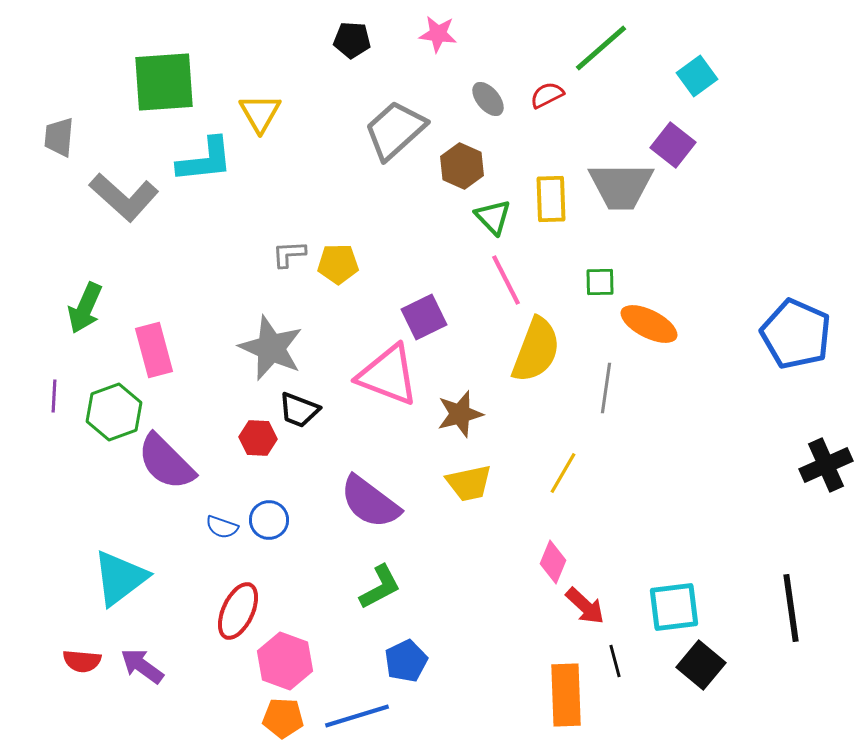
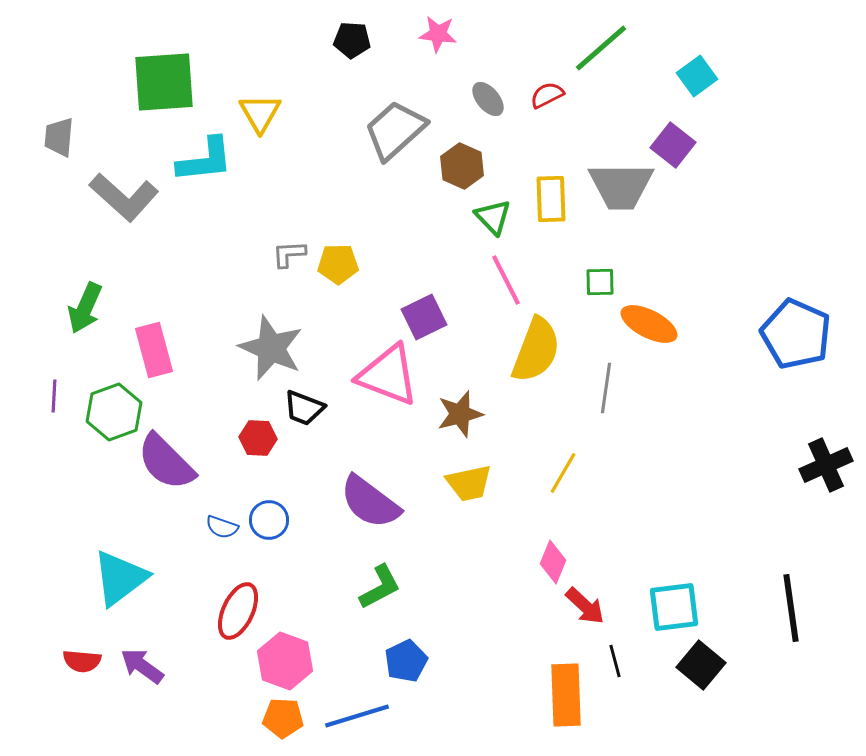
black trapezoid at (299, 410): moved 5 px right, 2 px up
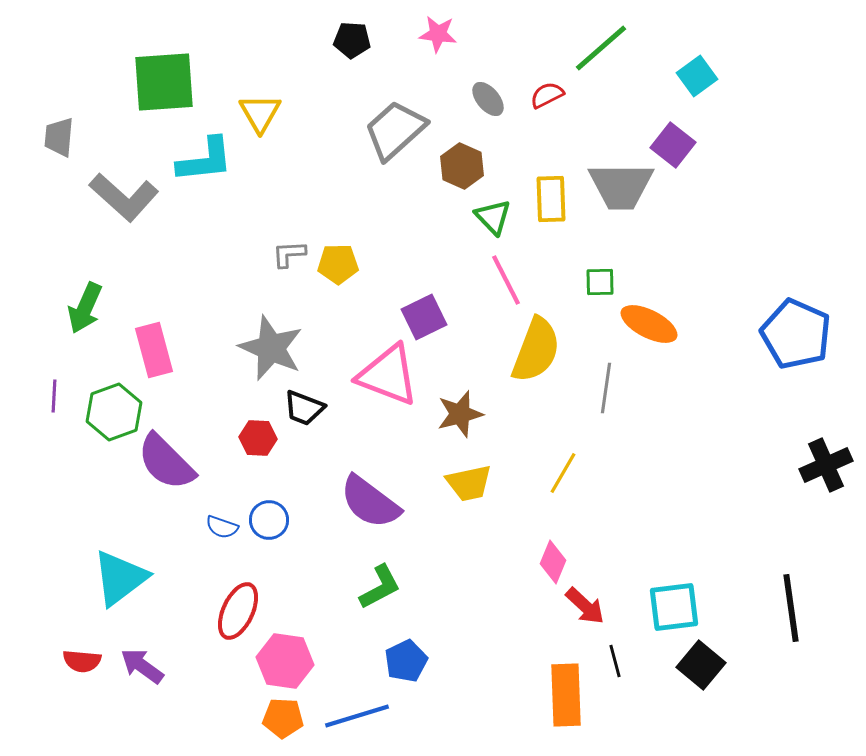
pink hexagon at (285, 661): rotated 12 degrees counterclockwise
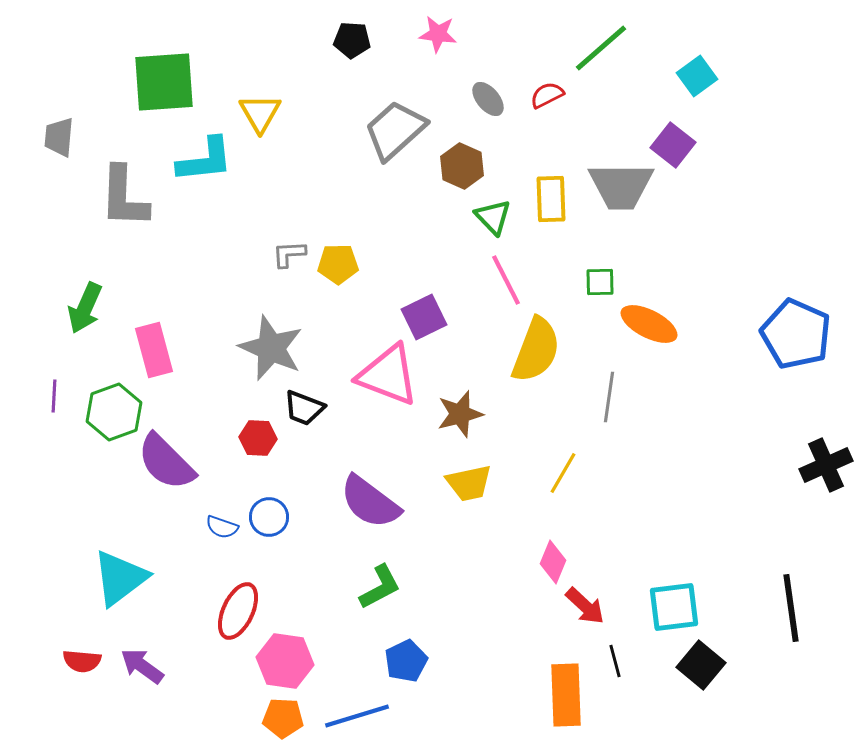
gray L-shape at (124, 197): rotated 50 degrees clockwise
gray line at (606, 388): moved 3 px right, 9 px down
blue circle at (269, 520): moved 3 px up
